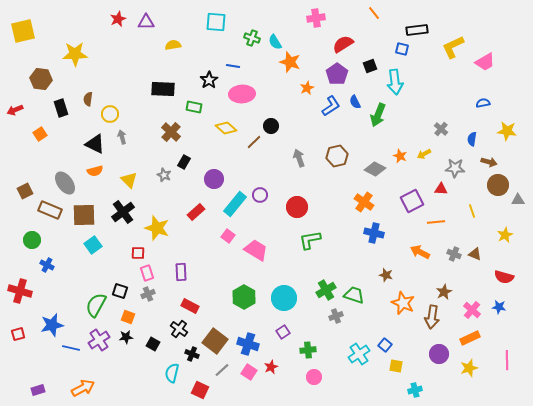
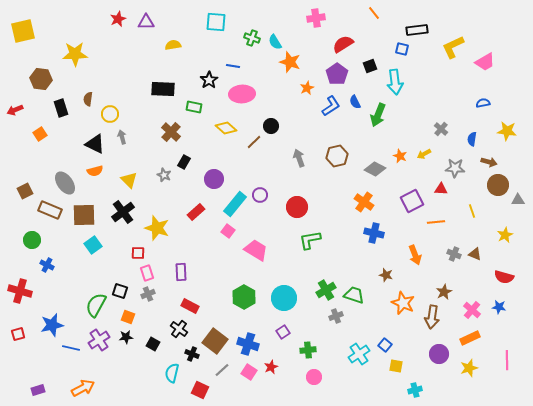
pink square at (228, 236): moved 5 px up
orange arrow at (420, 252): moved 5 px left, 3 px down; rotated 138 degrees counterclockwise
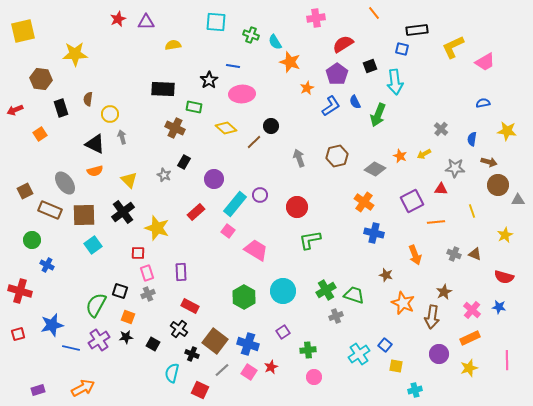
green cross at (252, 38): moved 1 px left, 3 px up
brown cross at (171, 132): moved 4 px right, 4 px up; rotated 18 degrees counterclockwise
cyan circle at (284, 298): moved 1 px left, 7 px up
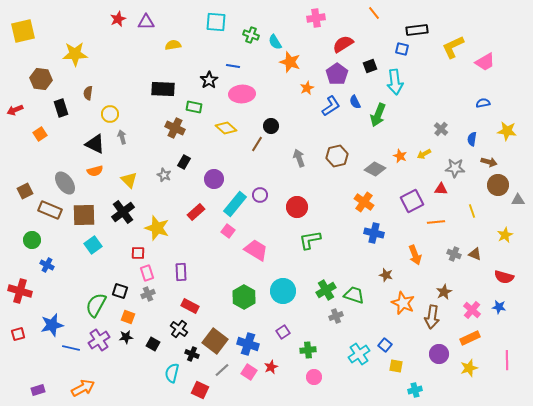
brown semicircle at (88, 99): moved 6 px up
brown line at (254, 142): moved 3 px right, 2 px down; rotated 14 degrees counterclockwise
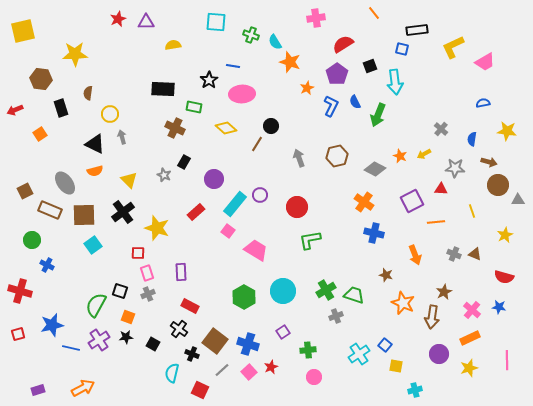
blue L-shape at (331, 106): rotated 30 degrees counterclockwise
pink square at (249, 372): rotated 14 degrees clockwise
